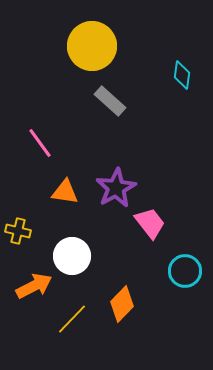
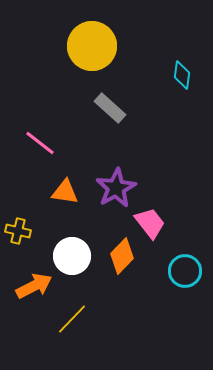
gray rectangle: moved 7 px down
pink line: rotated 16 degrees counterclockwise
orange diamond: moved 48 px up
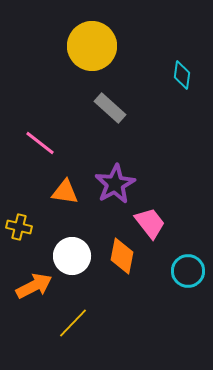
purple star: moved 1 px left, 4 px up
yellow cross: moved 1 px right, 4 px up
orange diamond: rotated 33 degrees counterclockwise
cyan circle: moved 3 px right
yellow line: moved 1 px right, 4 px down
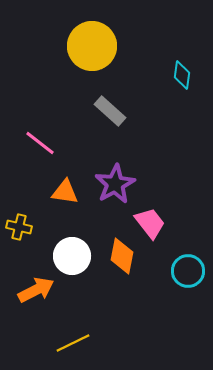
gray rectangle: moved 3 px down
orange arrow: moved 2 px right, 4 px down
yellow line: moved 20 px down; rotated 20 degrees clockwise
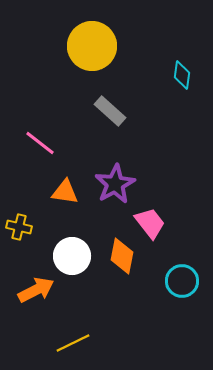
cyan circle: moved 6 px left, 10 px down
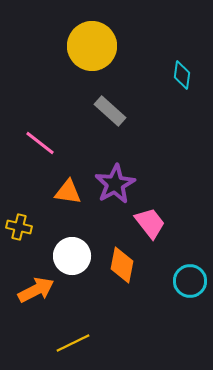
orange triangle: moved 3 px right
orange diamond: moved 9 px down
cyan circle: moved 8 px right
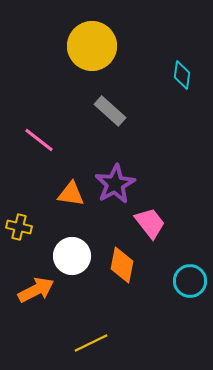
pink line: moved 1 px left, 3 px up
orange triangle: moved 3 px right, 2 px down
yellow line: moved 18 px right
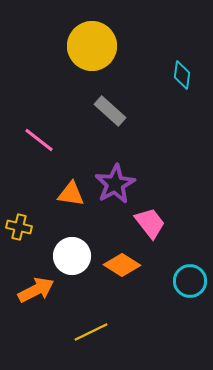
orange diamond: rotated 69 degrees counterclockwise
yellow line: moved 11 px up
